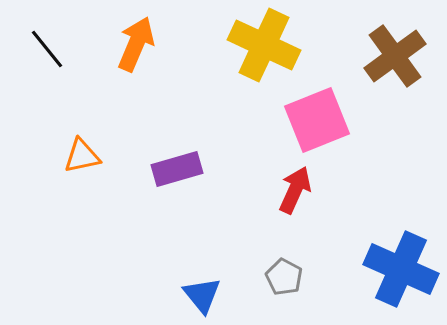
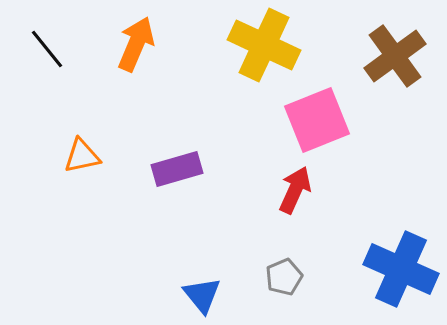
gray pentagon: rotated 21 degrees clockwise
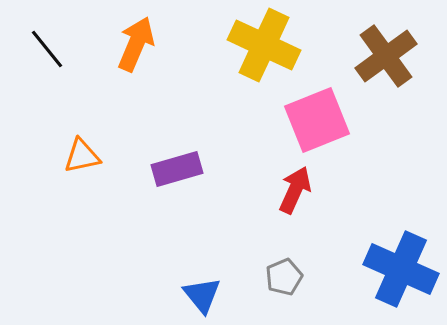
brown cross: moved 9 px left
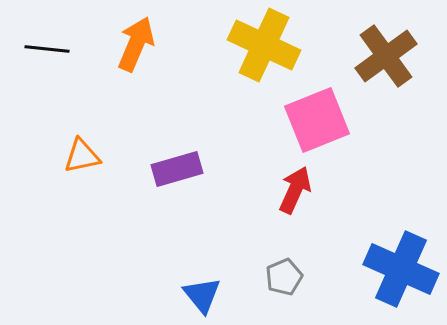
black line: rotated 45 degrees counterclockwise
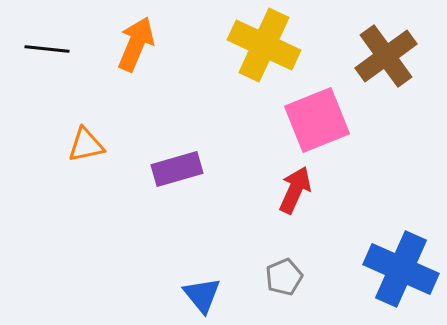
orange triangle: moved 4 px right, 11 px up
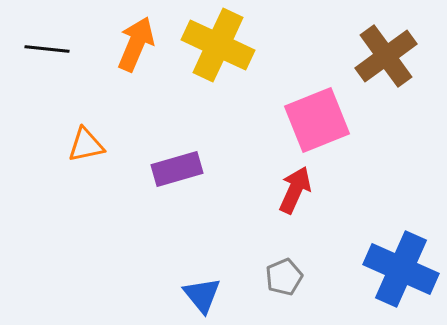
yellow cross: moved 46 px left
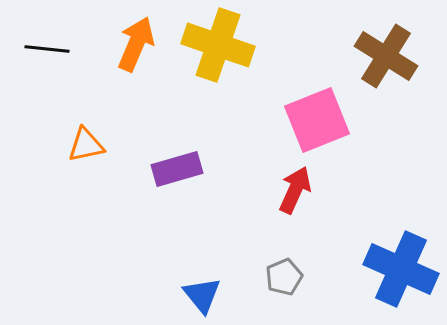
yellow cross: rotated 6 degrees counterclockwise
brown cross: rotated 22 degrees counterclockwise
